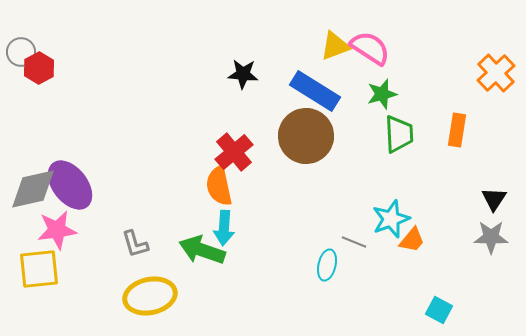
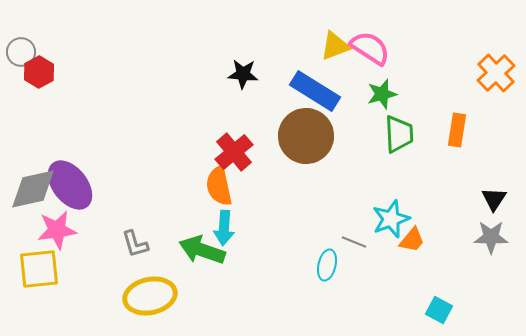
red hexagon: moved 4 px down
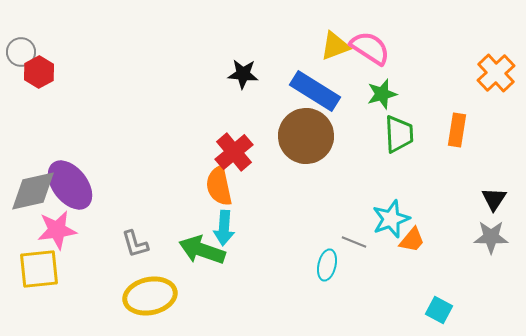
gray diamond: moved 2 px down
